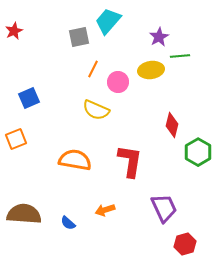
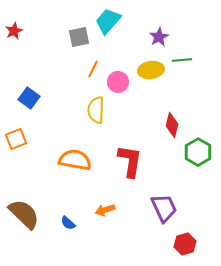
green line: moved 2 px right, 4 px down
blue square: rotated 30 degrees counterclockwise
yellow semicircle: rotated 68 degrees clockwise
brown semicircle: rotated 40 degrees clockwise
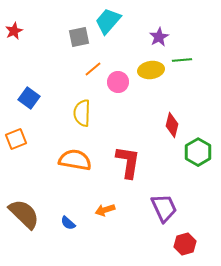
orange line: rotated 24 degrees clockwise
yellow semicircle: moved 14 px left, 3 px down
red L-shape: moved 2 px left, 1 px down
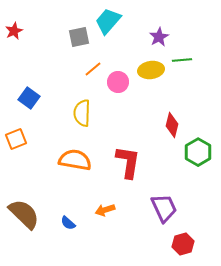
red hexagon: moved 2 px left
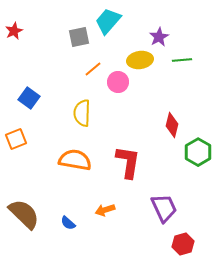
yellow ellipse: moved 11 px left, 10 px up
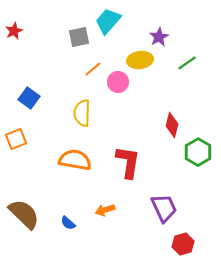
green line: moved 5 px right, 3 px down; rotated 30 degrees counterclockwise
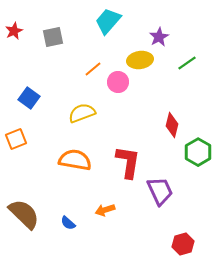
gray square: moved 26 px left
yellow semicircle: rotated 68 degrees clockwise
purple trapezoid: moved 4 px left, 17 px up
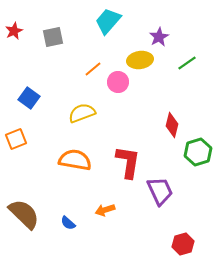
green hexagon: rotated 12 degrees clockwise
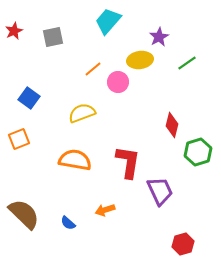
orange square: moved 3 px right
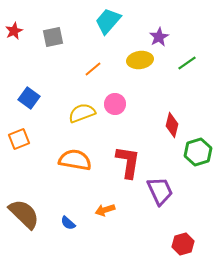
pink circle: moved 3 px left, 22 px down
